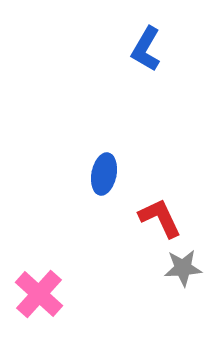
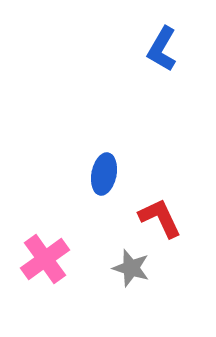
blue L-shape: moved 16 px right
gray star: moved 52 px left; rotated 21 degrees clockwise
pink cross: moved 6 px right, 35 px up; rotated 12 degrees clockwise
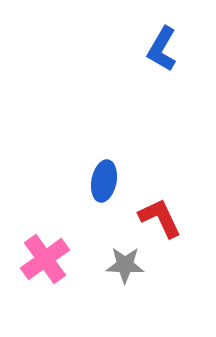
blue ellipse: moved 7 px down
gray star: moved 6 px left, 3 px up; rotated 15 degrees counterclockwise
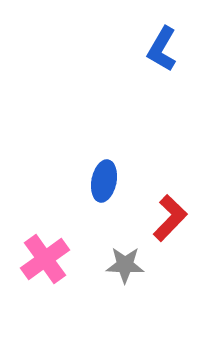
red L-shape: moved 10 px right; rotated 69 degrees clockwise
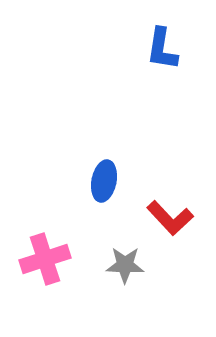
blue L-shape: rotated 21 degrees counterclockwise
red L-shape: rotated 93 degrees clockwise
pink cross: rotated 18 degrees clockwise
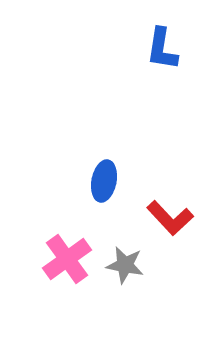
pink cross: moved 22 px right; rotated 18 degrees counterclockwise
gray star: rotated 9 degrees clockwise
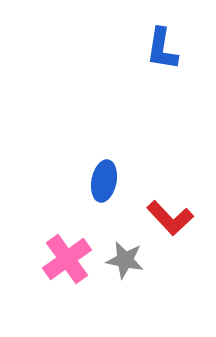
gray star: moved 5 px up
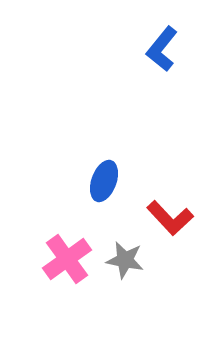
blue L-shape: rotated 30 degrees clockwise
blue ellipse: rotated 9 degrees clockwise
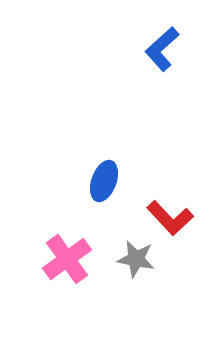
blue L-shape: rotated 9 degrees clockwise
gray star: moved 11 px right, 1 px up
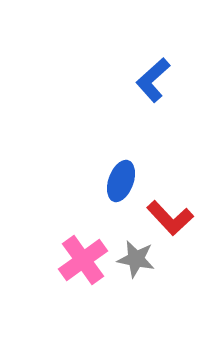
blue L-shape: moved 9 px left, 31 px down
blue ellipse: moved 17 px right
pink cross: moved 16 px right, 1 px down
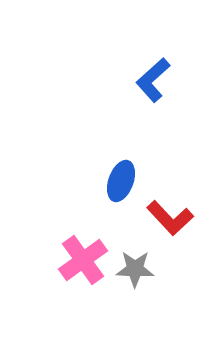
gray star: moved 1 px left, 10 px down; rotated 9 degrees counterclockwise
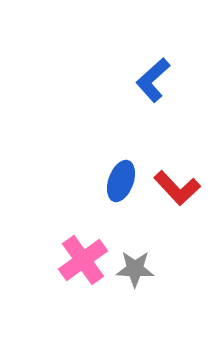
red L-shape: moved 7 px right, 30 px up
